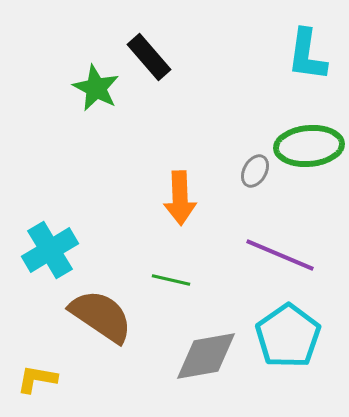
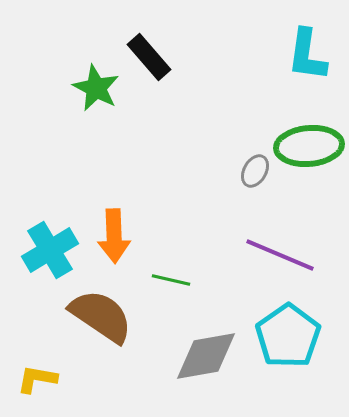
orange arrow: moved 66 px left, 38 px down
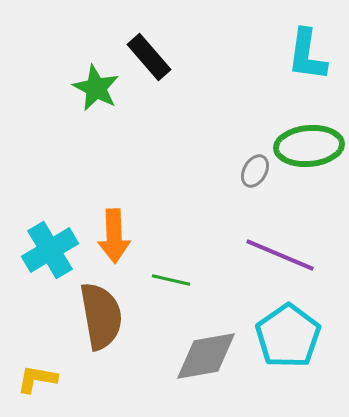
brown semicircle: rotated 46 degrees clockwise
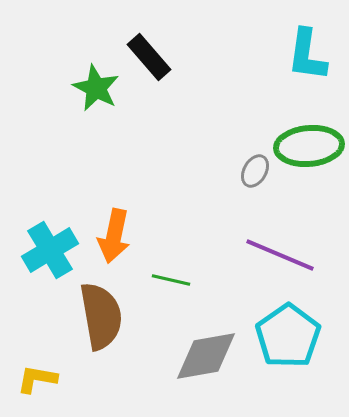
orange arrow: rotated 14 degrees clockwise
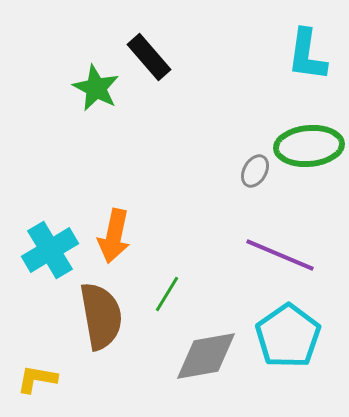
green line: moved 4 px left, 14 px down; rotated 72 degrees counterclockwise
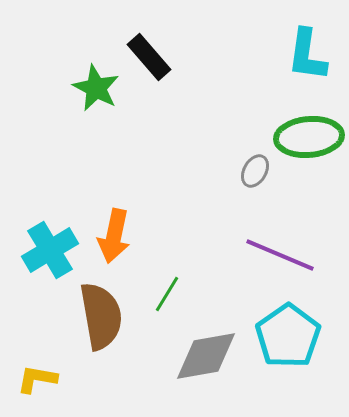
green ellipse: moved 9 px up
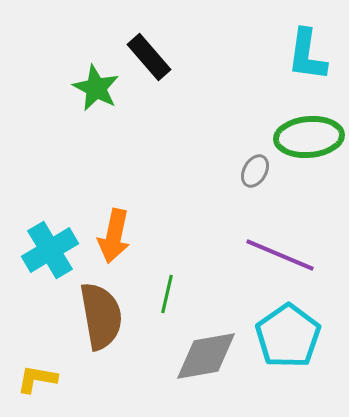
green line: rotated 18 degrees counterclockwise
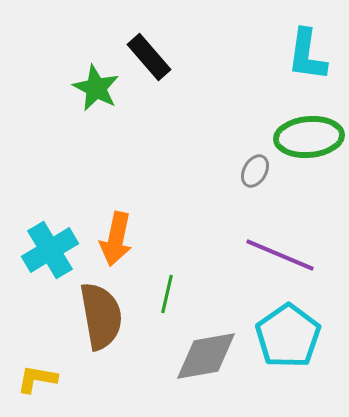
orange arrow: moved 2 px right, 3 px down
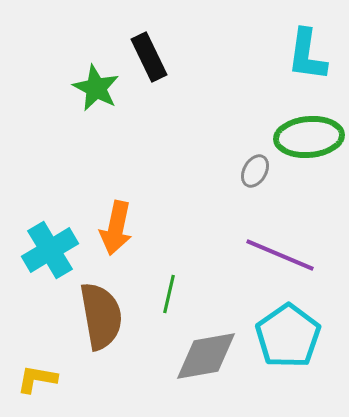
black rectangle: rotated 15 degrees clockwise
orange arrow: moved 11 px up
green line: moved 2 px right
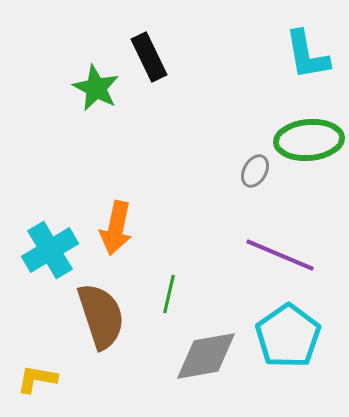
cyan L-shape: rotated 18 degrees counterclockwise
green ellipse: moved 3 px down
brown semicircle: rotated 8 degrees counterclockwise
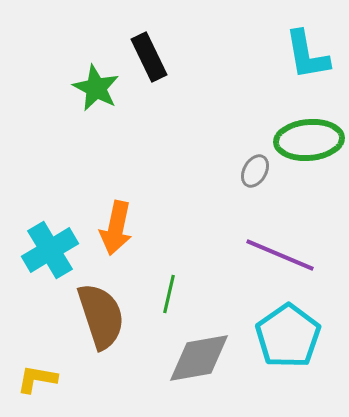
gray diamond: moved 7 px left, 2 px down
